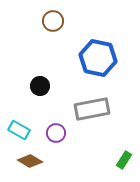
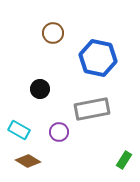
brown circle: moved 12 px down
black circle: moved 3 px down
purple circle: moved 3 px right, 1 px up
brown diamond: moved 2 px left
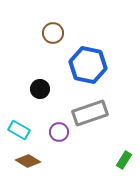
blue hexagon: moved 10 px left, 7 px down
gray rectangle: moved 2 px left, 4 px down; rotated 8 degrees counterclockwise
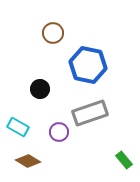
cyan rectangle: moved 1 px left, 3 px up
green rectangle: rotated 72 degrees counterclockwise
